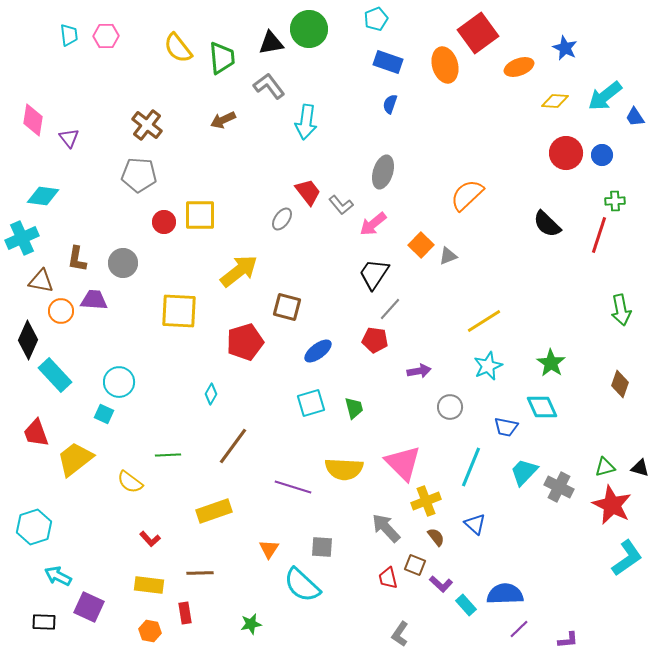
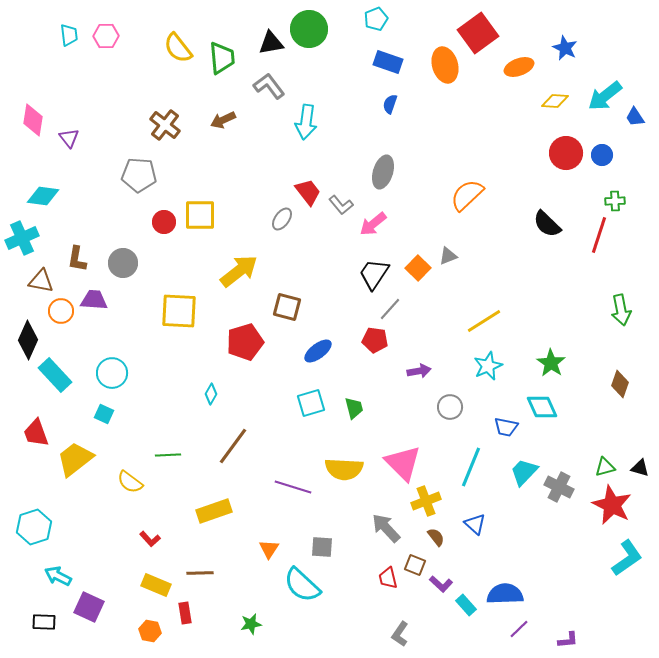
brown cross at (147, 125): moved 18 px right
orange square at (421, 245): moved 3 px left, 23 px down
cyan circle at (119, 382): moved 7 px left, 9 px up
yellow rectangle at (149, 585): moved 7 px right; rotated 16 degrees clockwise
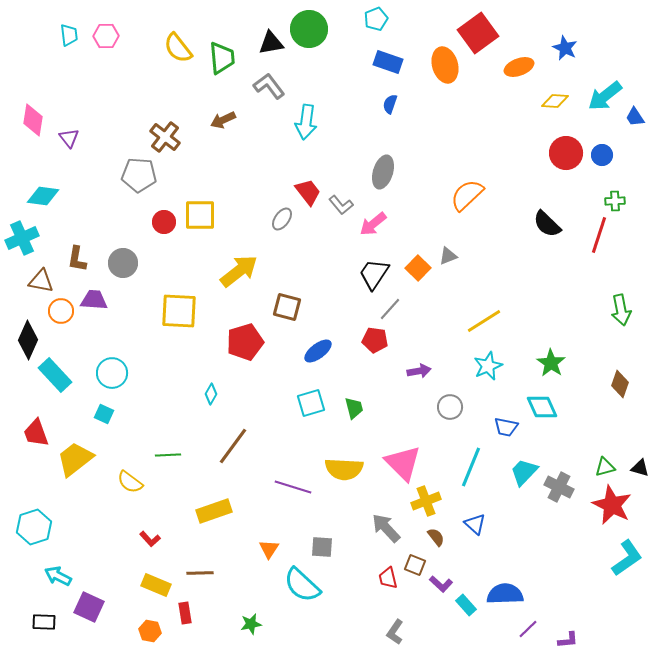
brown cross at (165, 125): moved 12 px down
purple line at (519, 629): moved 9 px right
gray L-shape at (400, 634): moved 5 px left, 2 px up
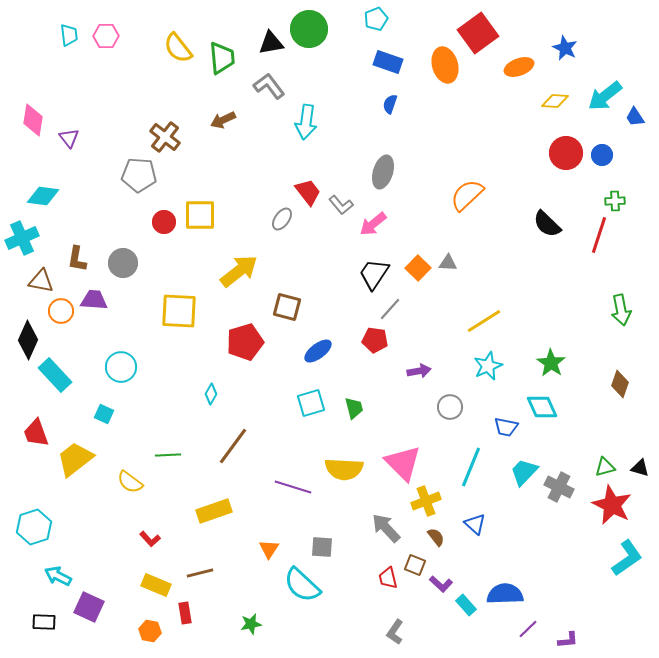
gray triangle at (448, 256): moved 7 px down; rotated 24 degrees clockwise
cyan circle at (112, 373): moved 9 px right, 6 px up
brown line at (200, 573): rotated 12 degrees counterclockwise
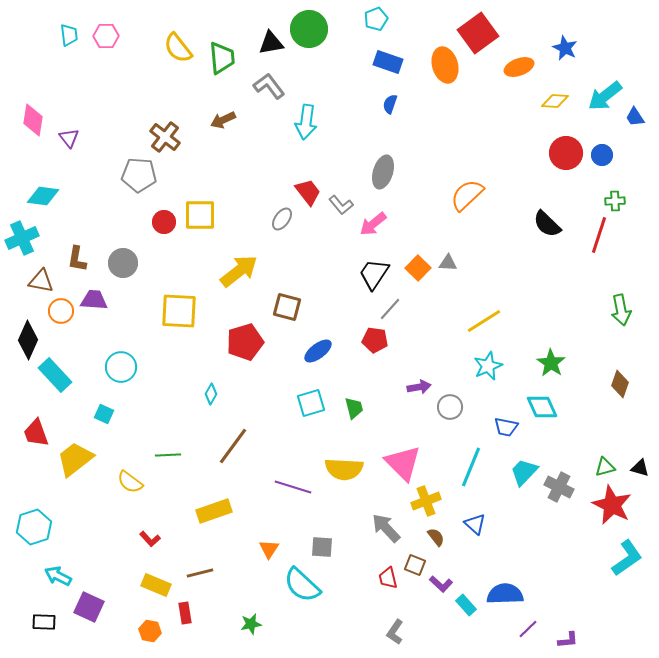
purple arrow at (419, 371): moved 16 px down
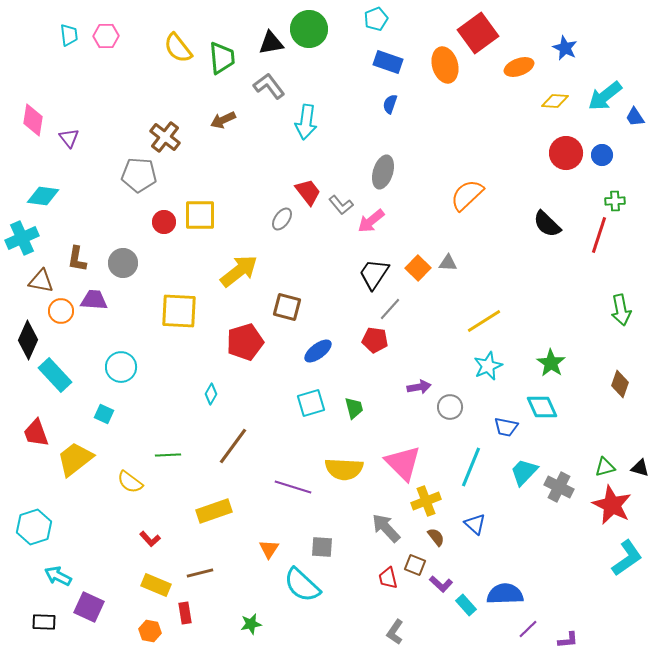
pink arrow at (373, 224): moved 2 px left, 3 px up
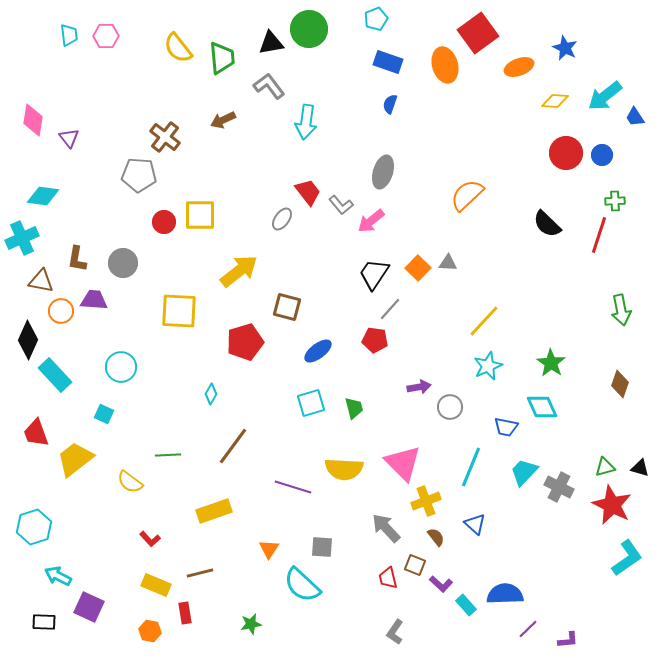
yellow line at (484, 321): rotated 15 degrees counterclockwise
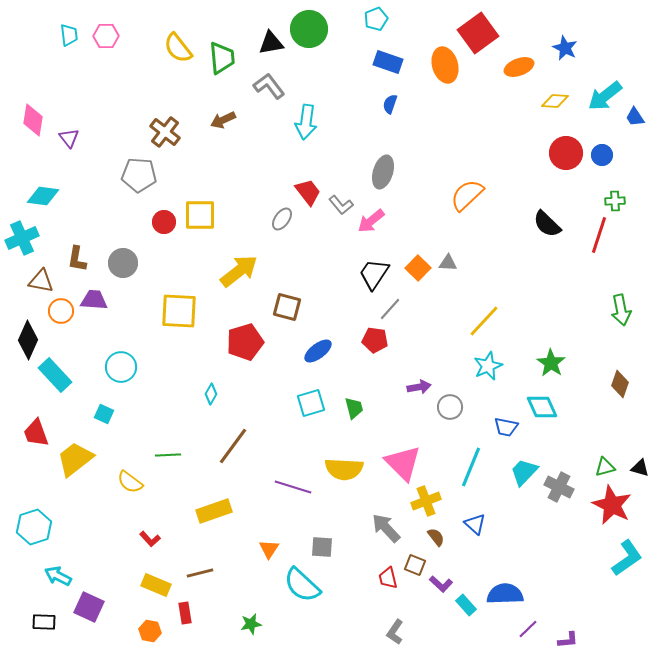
brown cross at (165, 137): moved 5 px up
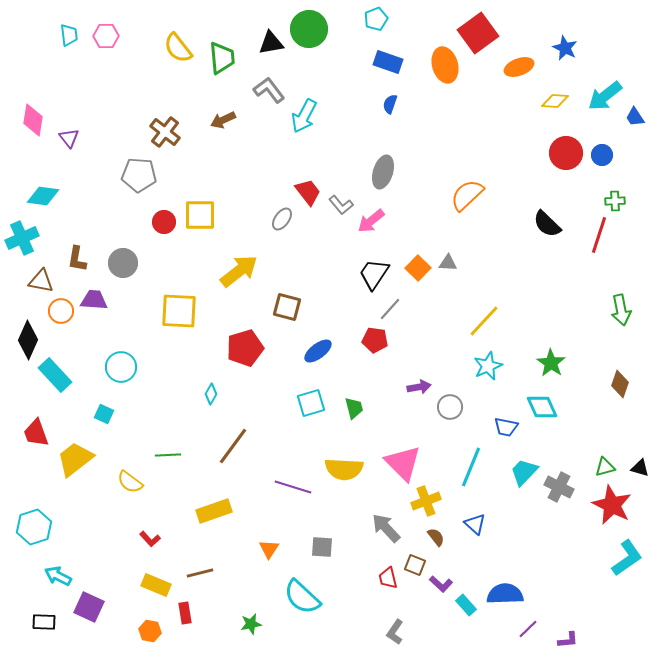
gray L-shape at (269, 86): moved 4 px down
cyan arrow at (306, 122): moved 2 px left, 6 px up; rotated 20 degrees clockwise
red pentagon at (245, 342): moved 6 px down
cyan semicircle at (302, 585): moved 12 px down
